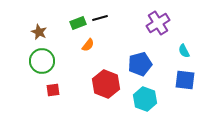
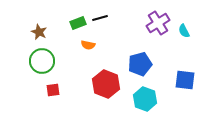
orange semicircle: rotated 64 degrees clockwise
cyan semicircle: moved 20 px up
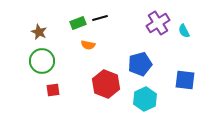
cyan hexagon: rotated 15 degrees clockwise
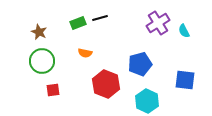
orange semicircle: moved 3 px left, 8 px down
cyan hexagon: moved 2 px right, 2 px down; rotated 10 degrees counterclockwise
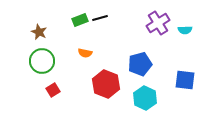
green rectangle: moved 2 px right, 3 px up
cyan semicircle: moved 1 px right, 1 px up; rotated 64 degrees counterclockwise
red square: rotated 24 degrees counterclockwise
cyan hexagon: moved 2 px left, 3 px up
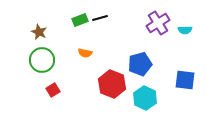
green circle: moved 1 px up
red hexagon: moved 6 px right
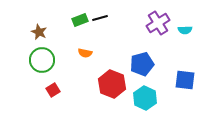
blue pentagon: moved 2 px right
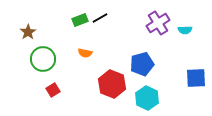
black line: rotated 14 degrees counterclockwise
brown star: moved 11 px left; rotated 14 degrees clockwise
green circle: moved 1 px right, 1 px up
blue square: moved 11 px right, 2 px up; rotated 10 degrees counterclockwise
cyan hexagon: moved 2 px right
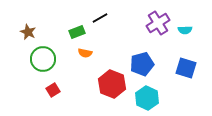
green rectangle: moved 3 px left, 12 px down
brown star: rotated 14 degrees counterclockwise
blue square: moved 10 px left, 10 px up; rotated 20 degrees clockwise
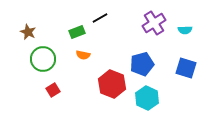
purple cross: moved 4 px left
orange semicircle: moved 2 px left, 2 px down
